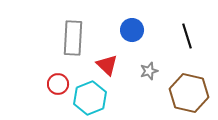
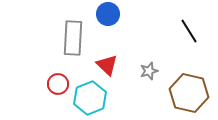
blue circle: moved 24 px left, 16 px up
black line: moved 2 px right, 5 px up; rotated 15 degrees counterclockwise
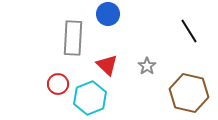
gray star: moved 2 px left, 5 px up; rotated 18 degrees counterclockwise
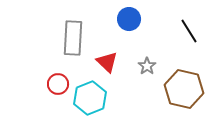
blue circle: moved 21 px right, 5 px down
red triangle: moved 3 px up
brown hexagon: moved 5 px left, 4 px up
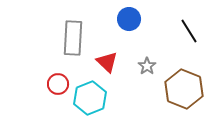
brown hexagon: rotated 9 degrees clockwise
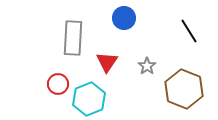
blue circle: moved 5 px left, 1 px up
red triangle: rotated 20 degrees clockwise
cyan hexagon: moved 1 px left, 1 px down
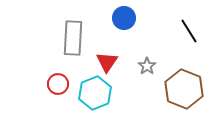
cyan hexagon: moved 6 px right, 6 px up
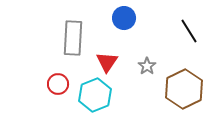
brown hexagon: rotated 12 degrees clockwise
cyan hexagon: moved 2 px down
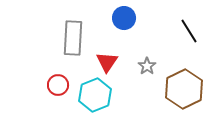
red circle: moved 1 px down
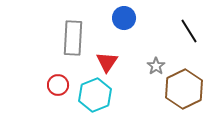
gray star: moved 9 px right
